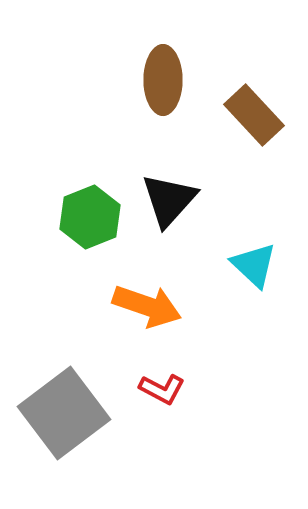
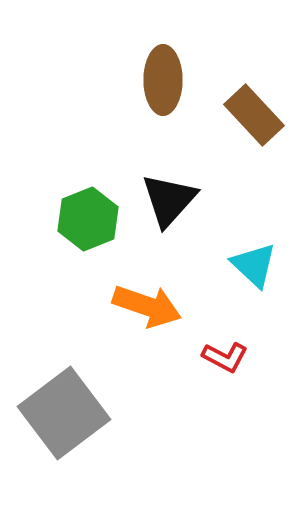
green hexagon: moved 2 px left, 2 px down
red L-shape: moved 63 px right, 32 px up
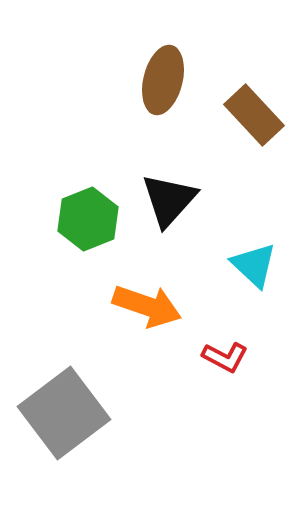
brown ellipse: rotated 14 degrees clockwise
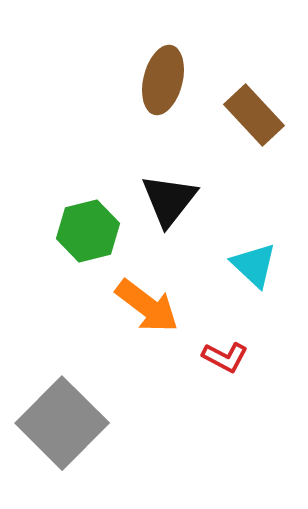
black triangle: rotated 4 degrees counterclockwise
green hexagon: moved 12 px down; rotated 8 degrees clockwise
orange arrow: rotated 18 degrees clockwise
gray square: moved 2 px left, 10 px down; rotated 8 degrees counterclockwise
